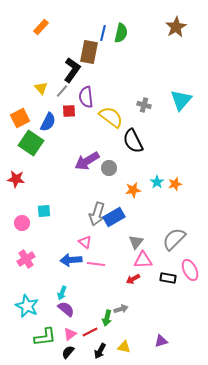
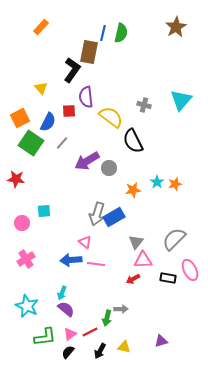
gray line at (62, 91): moved 52 px down
gray arrow at (121, 309): rotated 16 degrees clockwise
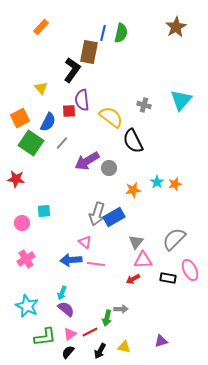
purple semicircle at (86, 97): moved 4 px left, 3 px down
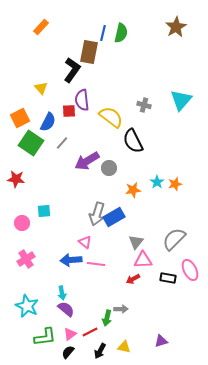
cyan arrow at (62, 293): rotated 32 degrees counterclockwise
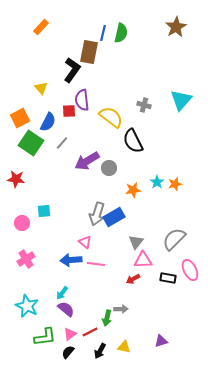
cyan arrow at (62, 293): rotated 48 degrees clockwise
